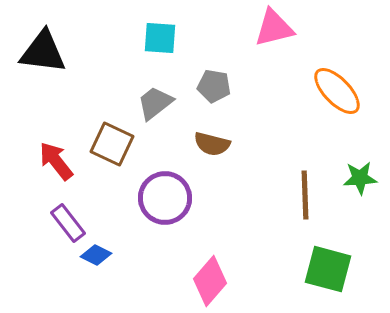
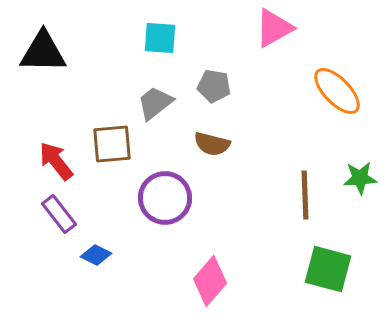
pink triangle: rotated 15 degrees counterclockwise
black triangle: rotated 6 degrees counterclockwise
brown square: rotated 30 degrees counterclockwise
purple rectangle: moved 9 px left, 9 px up
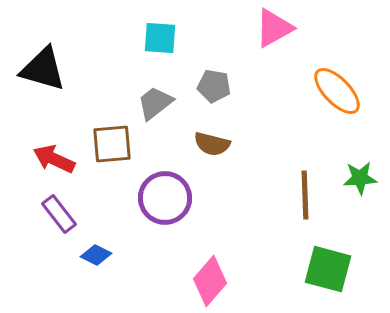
black triangle: moved 17 px down; rotated 15 degrees clockwise
red arrow: moved 2 px left, 2 px up; rotated 27 degrees counterclockwise
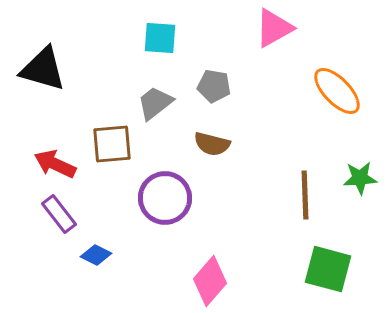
red arrow: moved 1 px right, 5 px down
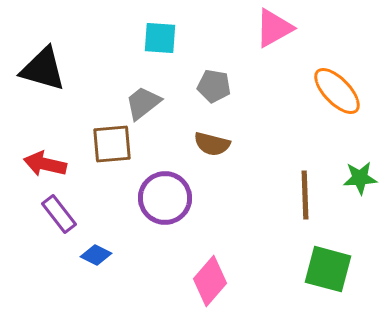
gray trapezoid: moved 12 px left
red arrow: moved 10 px left; rotated 12 degrees counterclockwise
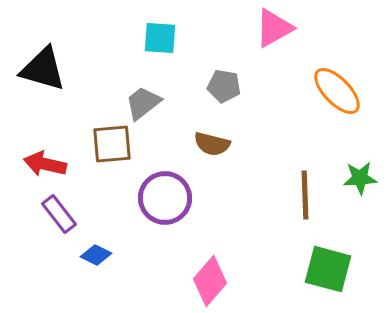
gray pentagon: moved 10 px right
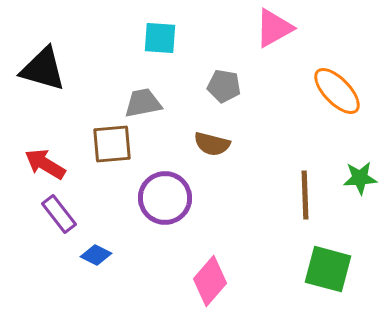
gray trapezoid: rotated 27 degrees clockwise
red arrow: rotated 18 degrees clockwise
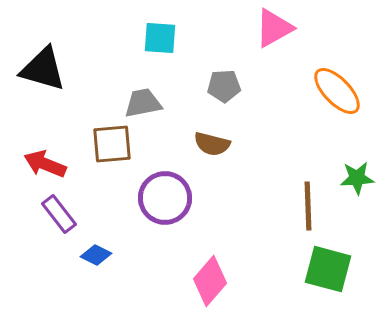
gray pentagon: rotated 12 degrees counterclockwise
red arrow: rotated 9 degrees counterclockwise
green star: moved 3 px left
brown line: moved 3 px right, 11 px down
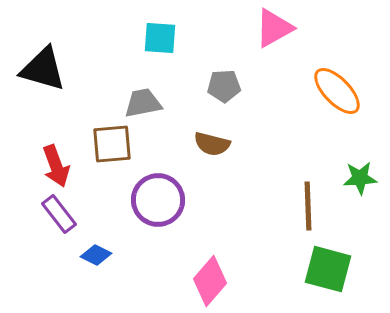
red arrow: moved 11 px right, 2 px down; rotated 132 degrees counterclockwise
green star: moved 3 px right
purple circle: moved 7 px left, 2 px down
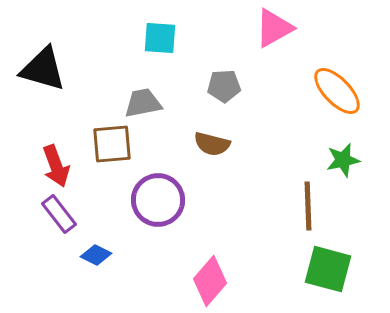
green star: moved 17 px left, 18 px up; rotated 8 degrees counterclockwise
